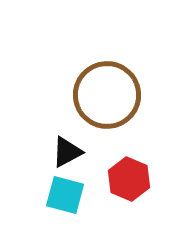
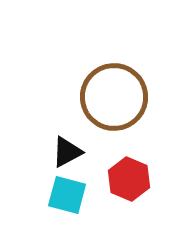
brown circle: moved 7 px right, 2 px down
cyan square: moved 2 px right
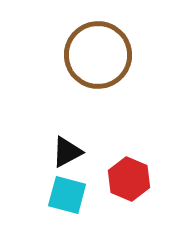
brown circle: moved 16 px left, 42 px up
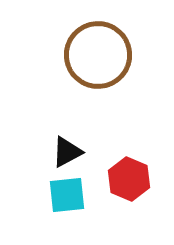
cyan square: rotated 21 degrees counterclockwise
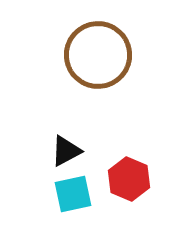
black triangle: moved 1 px left, 1 px up
cyan square: moved 6 px right, 1 px up; rotated 6 degrees counterclockwise
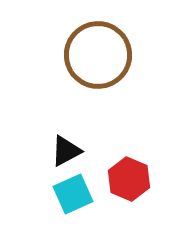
cyan square: rotated 12 degrees counterclockwise
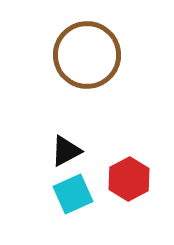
brown circle: moved 11 px left
red hexagon: rotated 9 degrees clockwise
